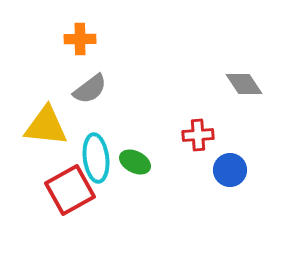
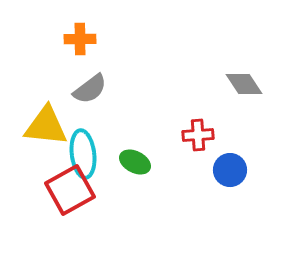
cyan ellipse: moved 13 px left, 4 px up
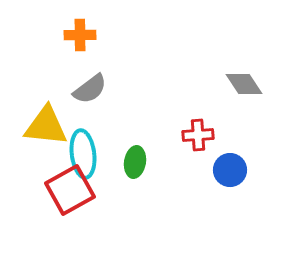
orange cross: moved 4 px up
green ellipse: rotated 72 degrees clockwise
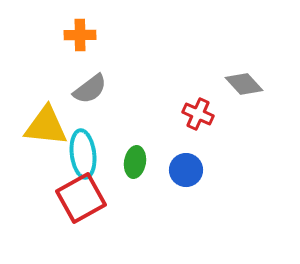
gray diamond: rotated 9 degrees counterclockwise
red cross: moved 21 px up; rotated 28 degrees clockwise
blue circle: moved 44 px left
red square: moved 11 px right, 8 px down
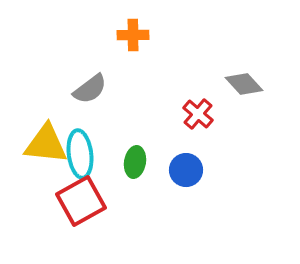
orange cross: moved 53 px right
red cross: rotated 16 degrees clockwise
yellow triangle: moved 18 px down
cyan ellipse: moved 3 px left
red square: moved 3 px down
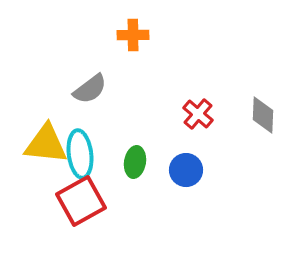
gray diamond: moved 19 px right, 31 px down; rotated 45 degrees clockwise
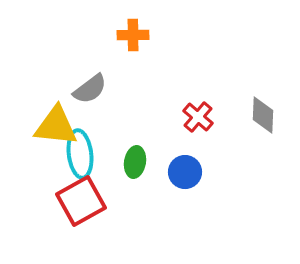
red cross: moved 3 px down
yellow triangle: moved 10 px right, 18 px up
blue circle: moved 1 px left, 2 px down
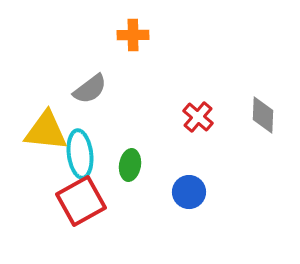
yellow triangle: moved 10 px left, 5 px down
green ellipse: moved 5 px left, 3 px down
blue circle: moved 4 px right, 20 px down
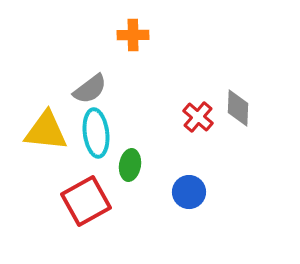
gray diamond: moved 25 px left, 7 px up
cyan ellipse: moved 16 px right, 21 px up
red square: moved 5 px right
